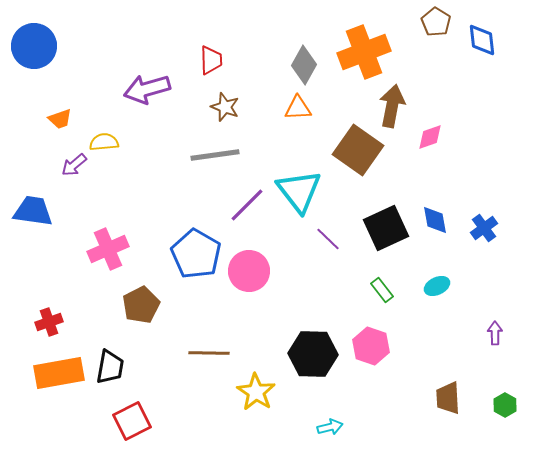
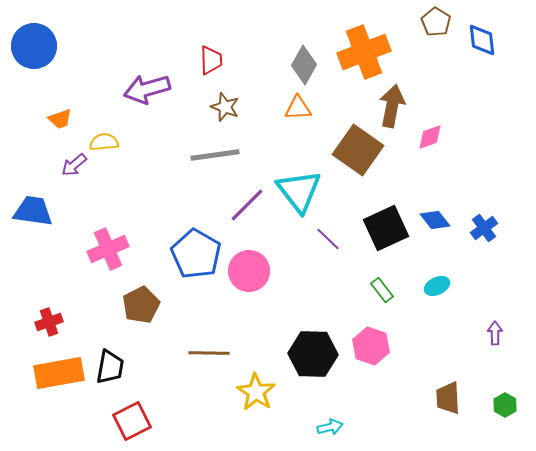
blue diamond at (435, 220): rotated 28 degrees counterclockwise
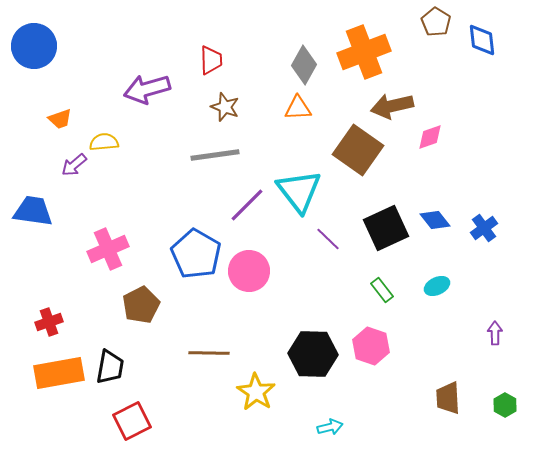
brown arrow at (392, 106): rotated 114 degrees counterclockwise
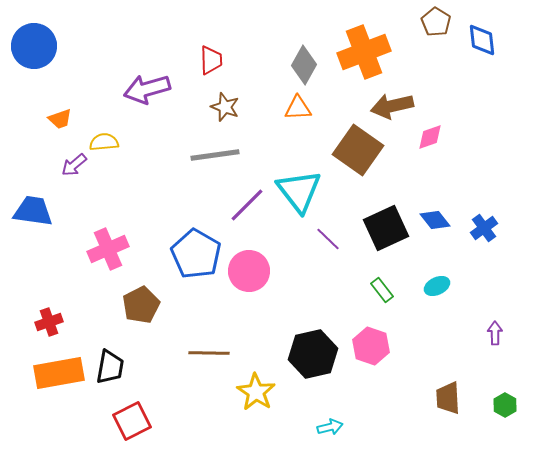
black hexagon at (313, 354): rotated 15 degrees counterclockwise
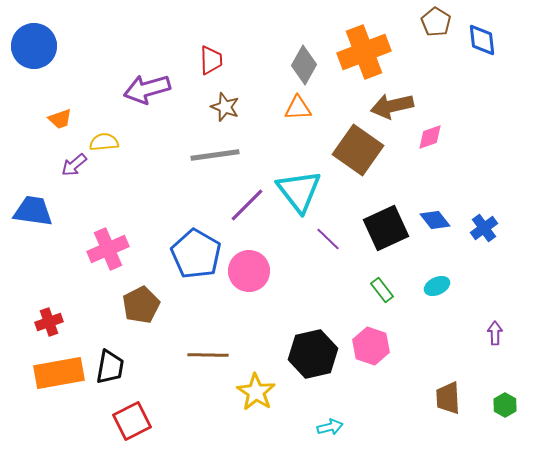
brown line at (209, 353): moved 1 px left, 2 px down
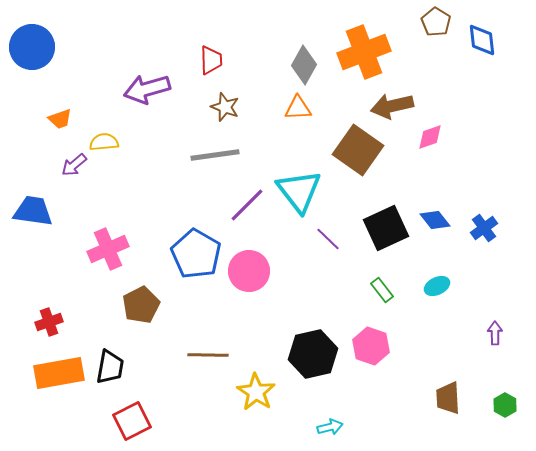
blue circle at (34, 46): moved 2 px left, 1 px down
